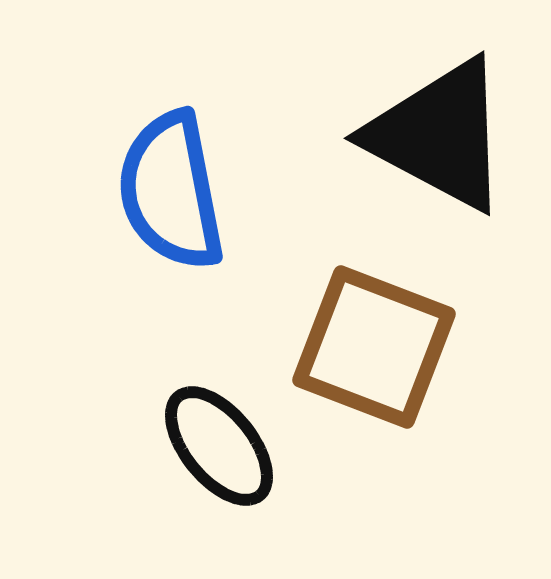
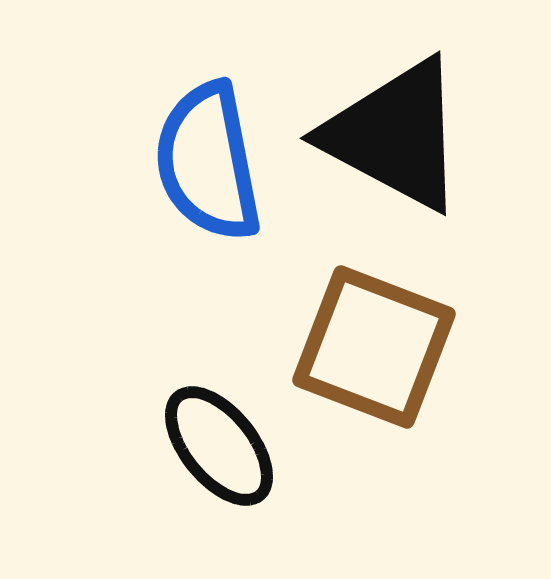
black triangle: moved 44 px left
blue semicircle: moved 37 px right, 29 px up
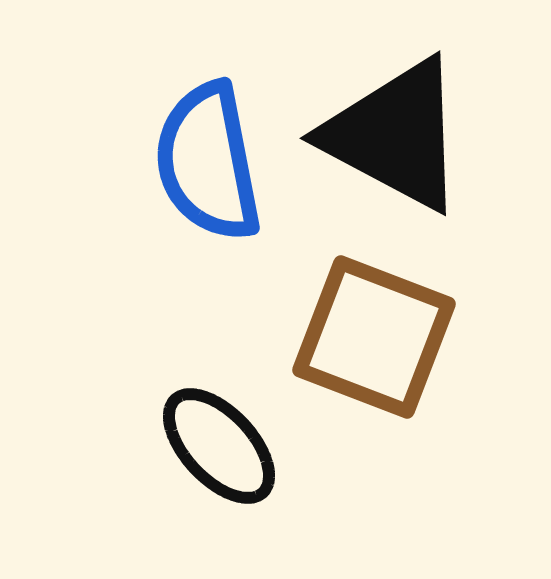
brown square: moved 10 px up
black ellipse: rotated 4 degrees counterclockwise
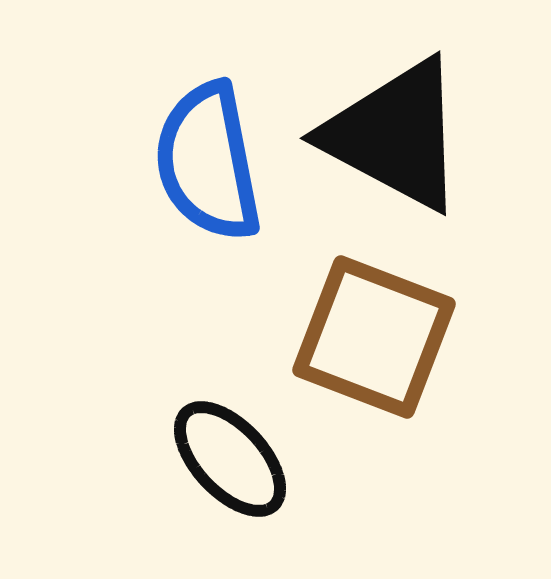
black ellipse: moved 11 px right, 13 px down
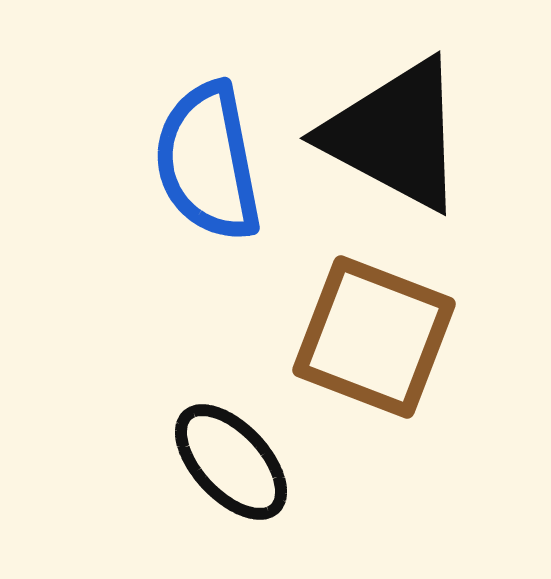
black ellipse: moved 1 px right, 3 px down
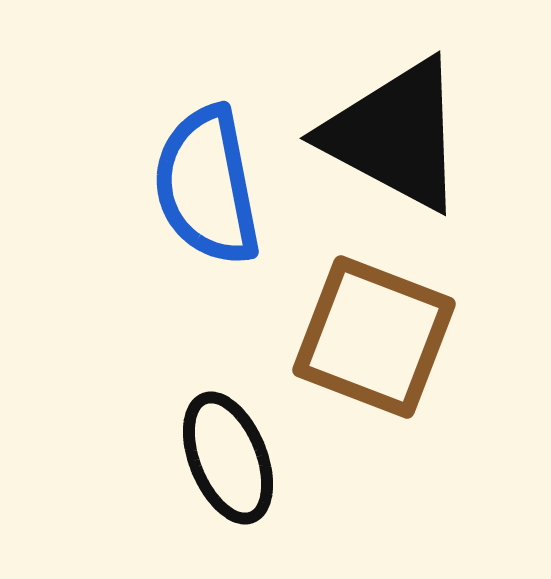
blue semicircle: moved 1 px left, 24 px down
black ellipse: moved 3 px left, 4 px up; rotated 21 degrees clockwise
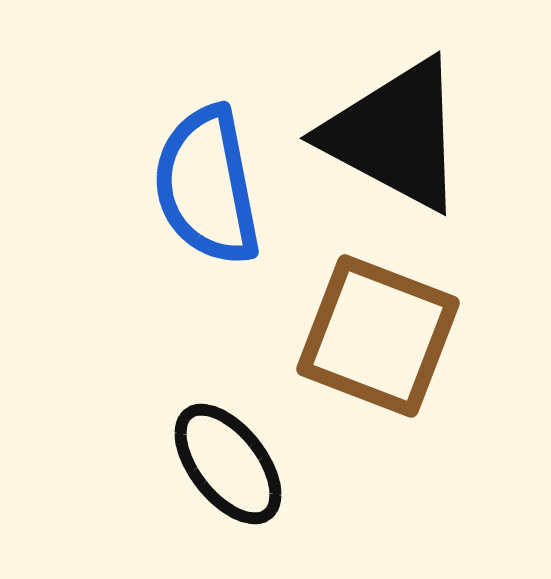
brown square: moved 4 px right, 1 px up
black ellipse: moved 6 px down; rotated 16 degrees counterclockwise
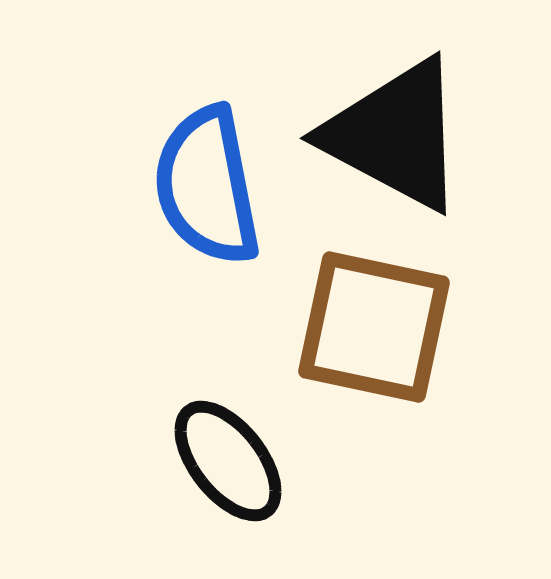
brown square: moved 4 px left, 9 px up; rotated 9 degrees counterclockwise
black ellipse: moved 3 px up
